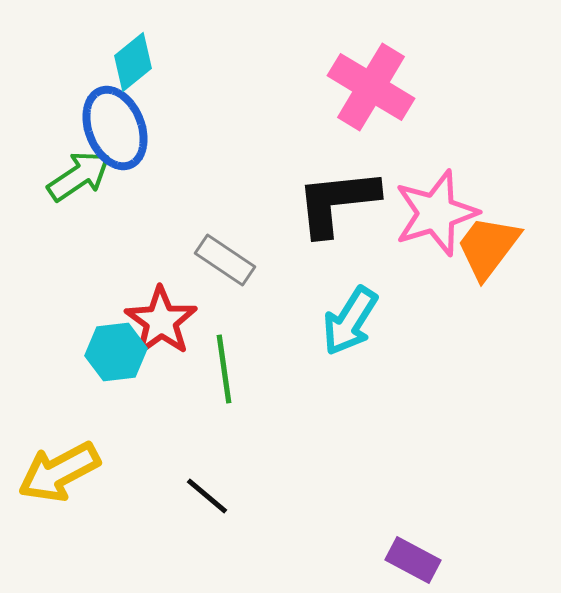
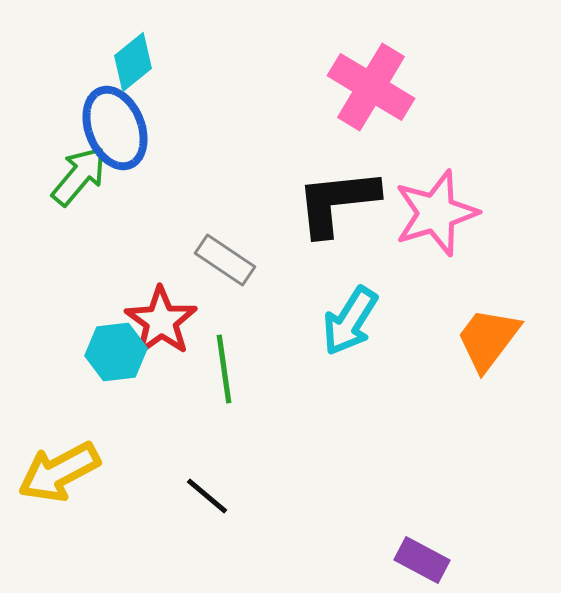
green arrow: rotated 16 degrees counterclockwise
orange trapezoid: moved 92 px down
purple rectangle: moved 9 px right
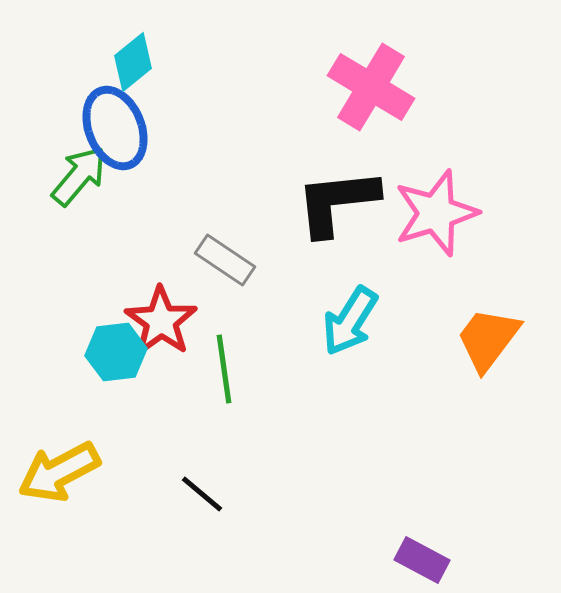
black line: moved 5 px left, 2 px up
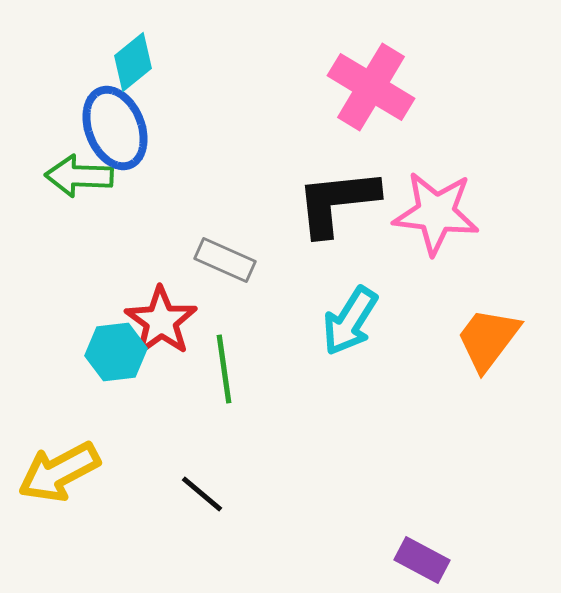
green arrow: rotated 128 degrees counterclockwise
pink star: rotated 24 degrees clockwise
gray rectangle: rotated 10 degrees counterclockwise
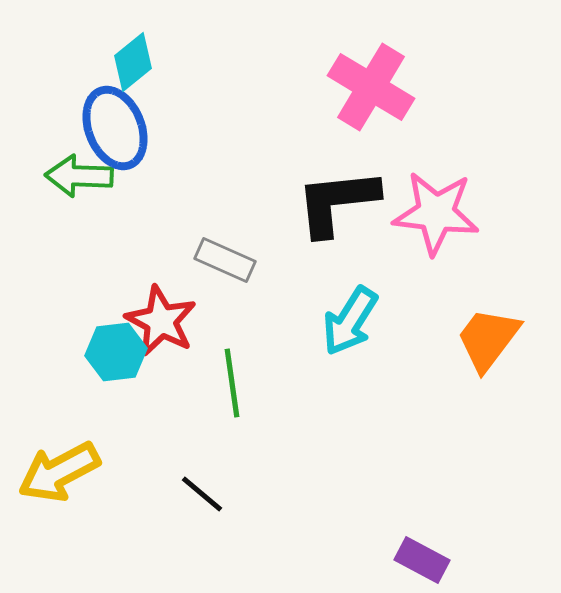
red star: rotated 8 degrees counterclockwise
green line: moved 8 px right, 14 px down
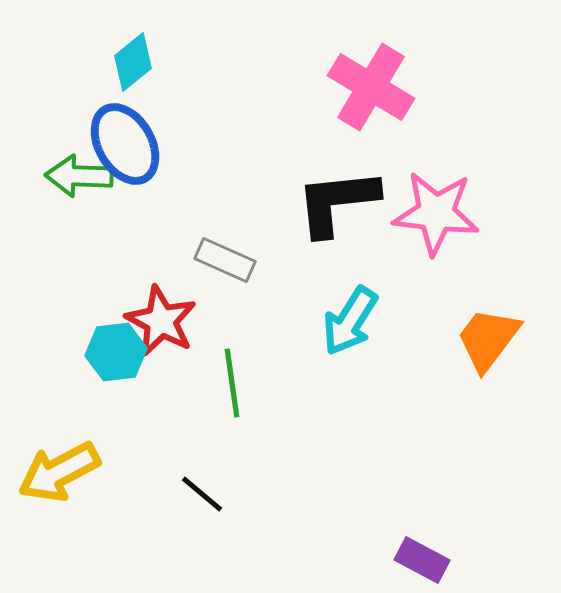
blue ellipse: moved 10 px right, 16 px down; rotated 8 degrees counterclockwise
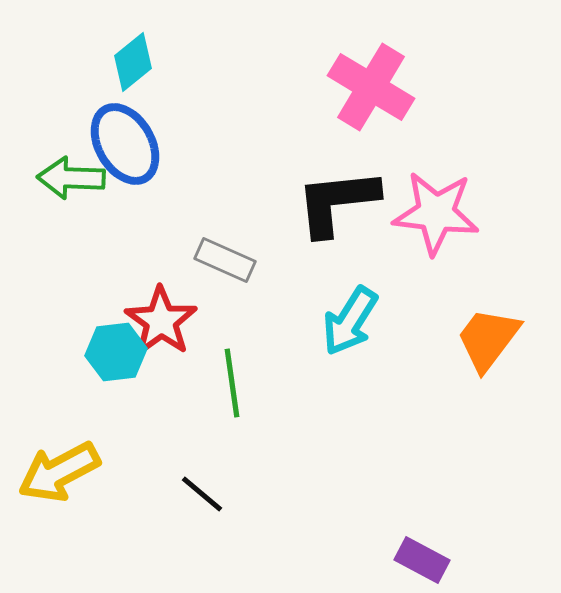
green arrow: moved 8 px left, 2 px down
red star: rotated 8 degrees clockwise
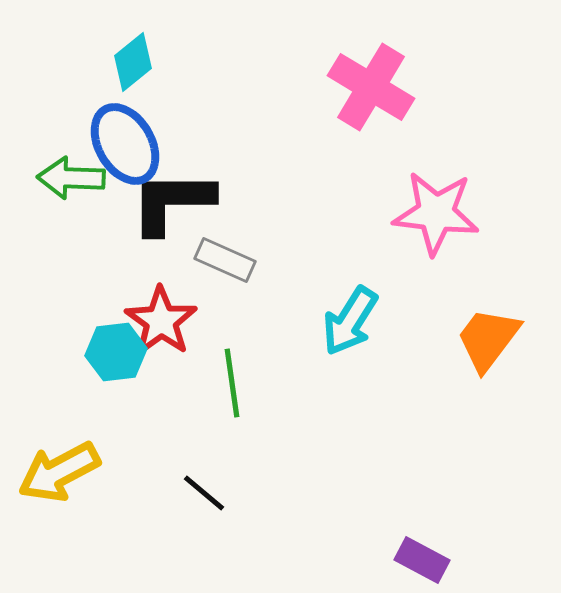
black L-shape: moved 165 px left; rotated 6 degrees clockwise
black line: moved 2 px right, 1 px up
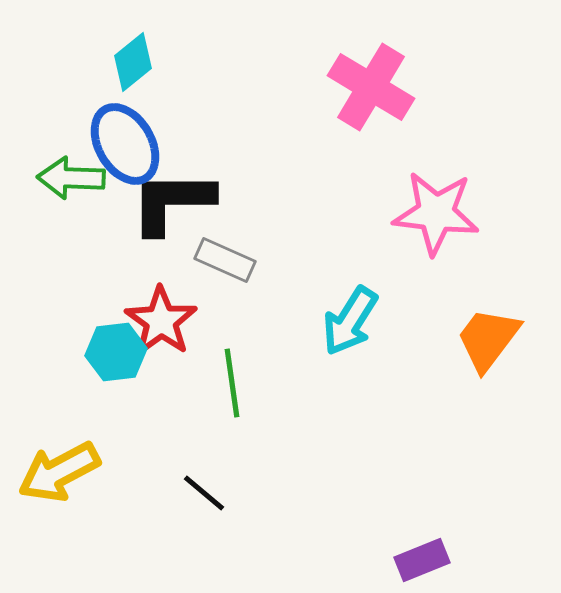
purple rectangle: rotated 50 degrees counterclockwise
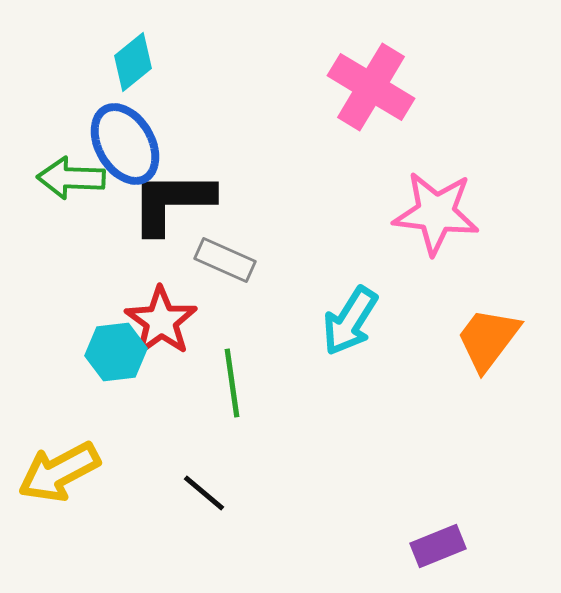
purple rectangle: moved 16 px right, 14 px up
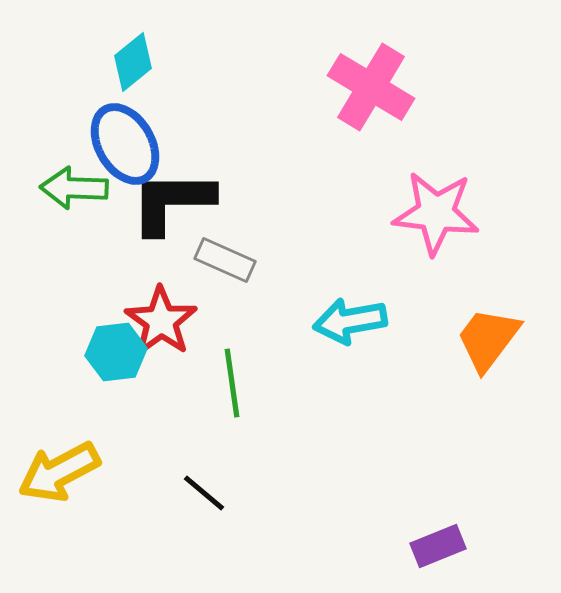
green arrow: moved 3 px right, 10 px down
cyan arrow: rotated 48 degrees clockwise
